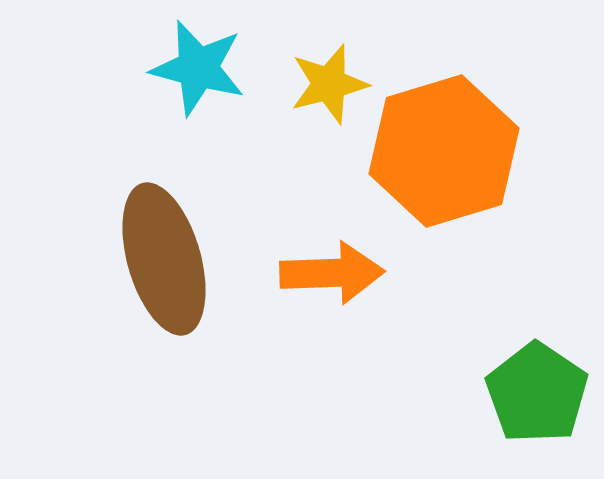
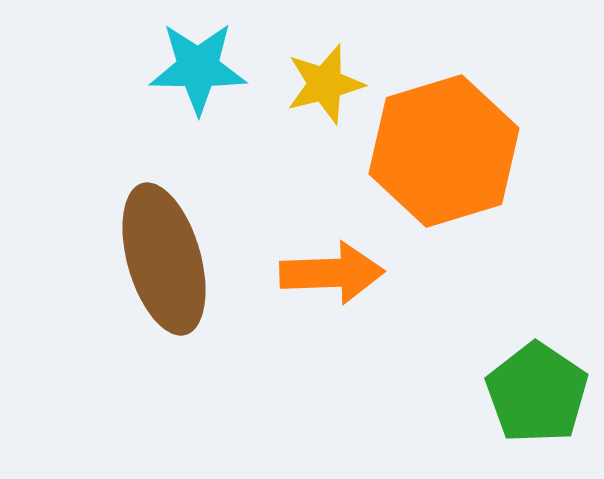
cyan star: rotated 14 degrees counterclockwise
yellow star: moved 4 px left
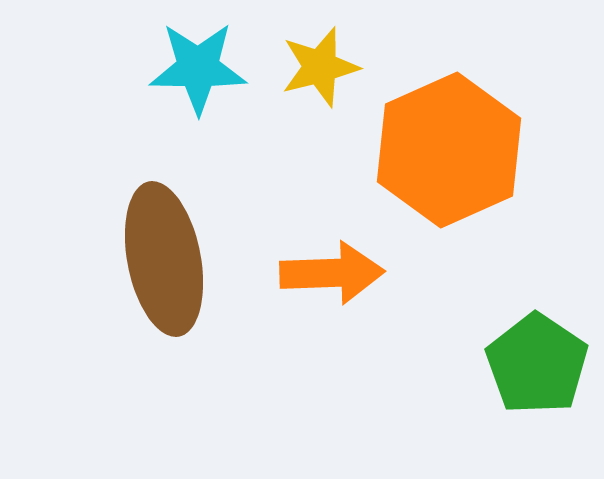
yellow star: moved 5 px left, 17 px up
orange hexagon: moved 5 px right, 1 px up; rotated 7 degrees counterclockwise
brown ellipse: rotated 5 degrees clockwise
green pentagon: moved 29 px up
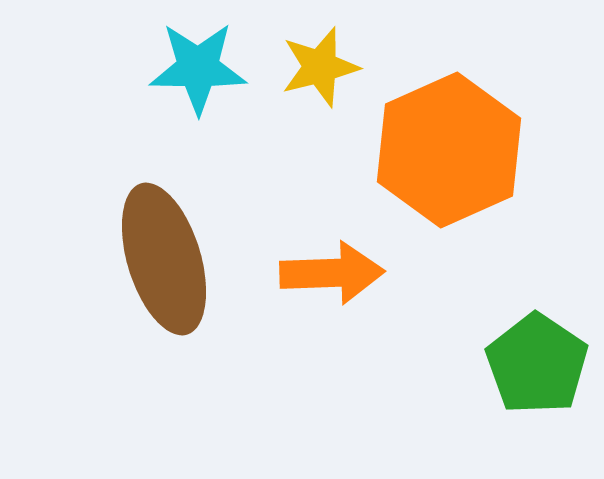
brown ellipse: rotated 6 degrees counterclockwise
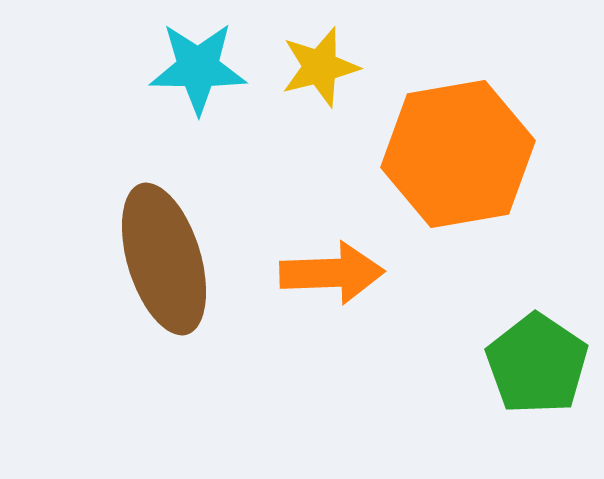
orange hexagon: moved 9 px right, 4 px down; rotated 14 degrees clockwise
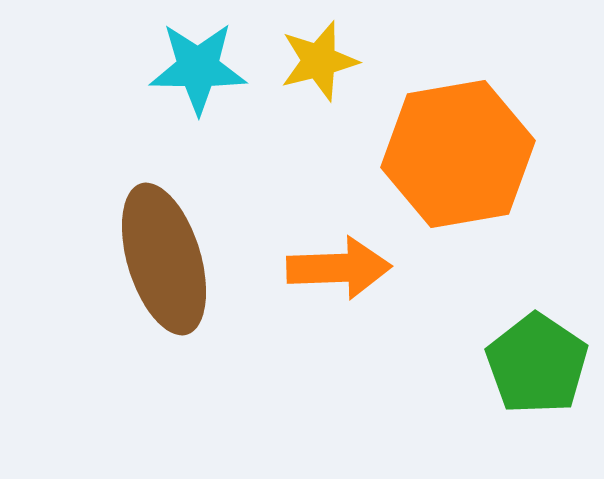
yellow star: moved 1 px left, 6 px up
orange arrow: moved 7 px right, 5 px up
